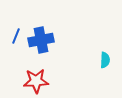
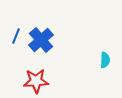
blue cross: rotated 30 degrees counterclockwise
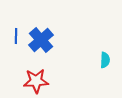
blue line: rotated 21 degrees counterclockwise
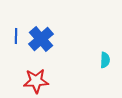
blue cross: moved 1 px up
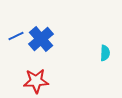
blue line: rotated 63 degrees clockwise
cyan semicircle: moved 7 px up
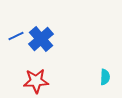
cyan semicircle: moved 24 px down
